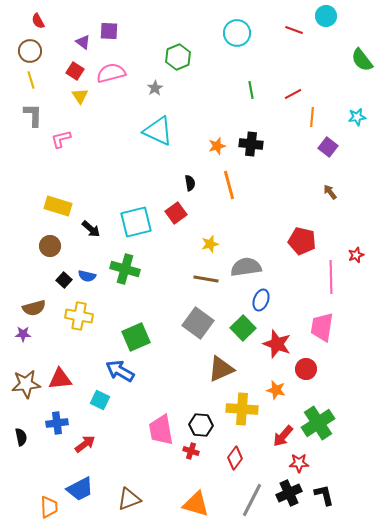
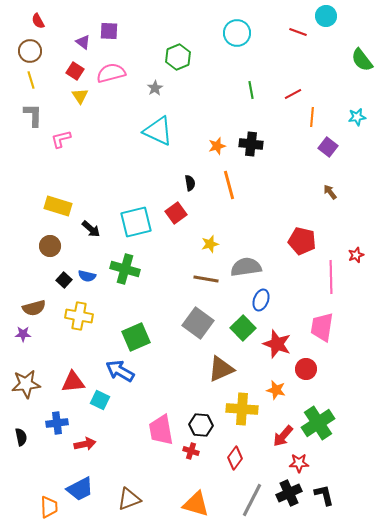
red line at (294, 30): moved 4 px right, 2 px down
red triangle at (60, 379): moved 13 px right, 3 px down
red arrow at (85, 444): rotated 25 degrees clockwise
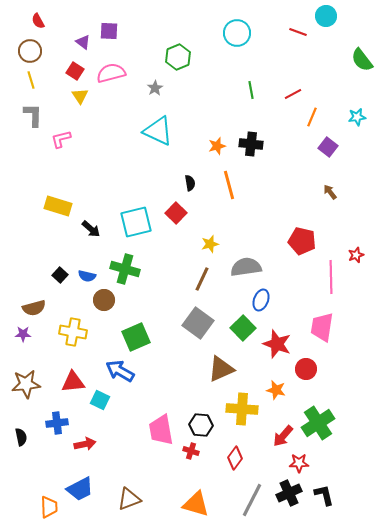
orange line at (312, 117): rotated 18 degrees clockwise
red square at (176, 213): rotated 10 degrees counterclockwise
brown circle at (50, 246): moved 54 px right, 54 px down
brown line at (206, 279): moved 4 px left; rotated 75 degrees counterclockwise
black square at (64, 280): moved 4 px left, 5 px up
yellow cross at (79, 316): moved 6 px left, 16 px down
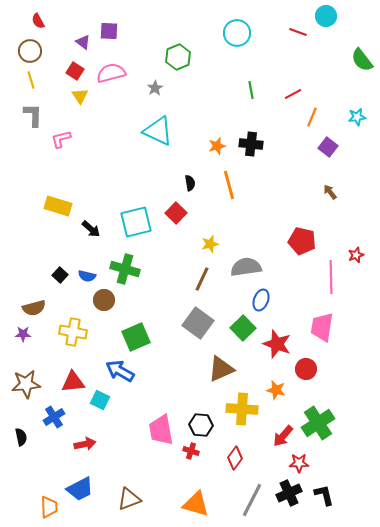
blue cross at (57, 423): moved 3 px left, 6 px up; rotated 25 degrees counterclockwise
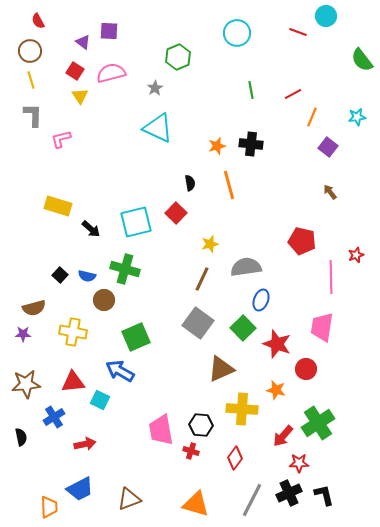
cyan triangle at (158, 131): moved 3 px up
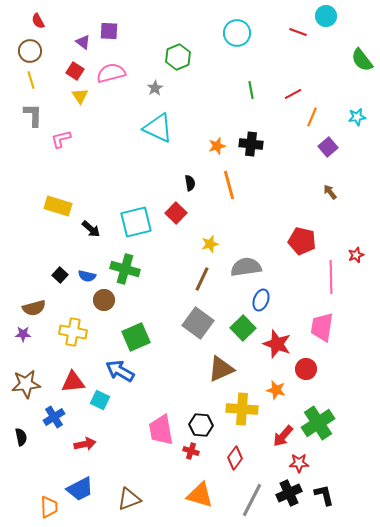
purple square at (328, 147): rotated 12 degrees clockwise
orange triangle at (196, 504): moved 4 px right, 9 px up
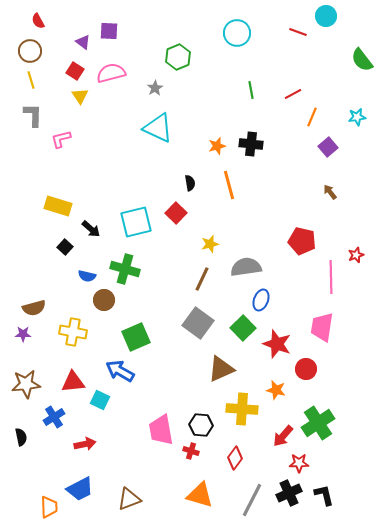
black square at (60, 275): moved 5 px right, 28 px up
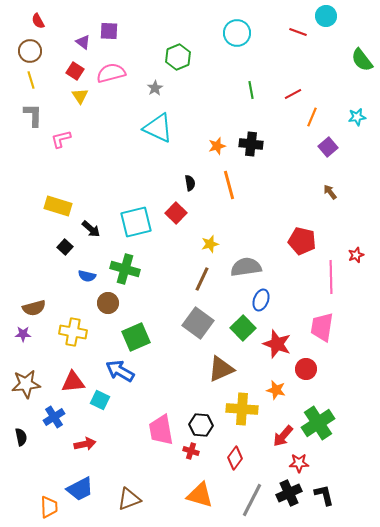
brown circle at (104, 300): moved 4 px right, 3 px down
